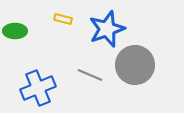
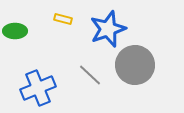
blue star: moved 1 px right
gray line: rotated 20 degrees clockwise
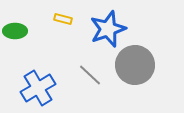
blue cross: rotated 8 degrees counterclockwise
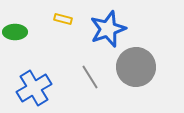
green ellipse: moved 1 px down
gray circle: moved 1 px right, 2 px down
gray line: moved 2 px down; rotated 15 degrees clockwise
blue cross: moved 4 px left
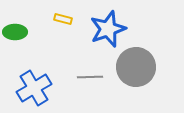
gray line: rotated 60 degrees counterclockwise
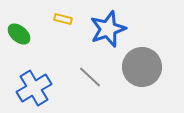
green ellipse: moved 4 px right, 2 px down; rotated 40 degrees clockwise
gray circle: moved 6 px right
gray line: rotated 45 degrees clockwise
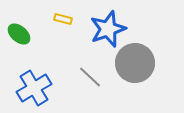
gray circle: moved 7 px left, 4 px up
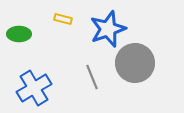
green ellipse: rotated 40 degrees counterclockwise
gray line: moved 2 px right; rotated 25 degrees clockwise
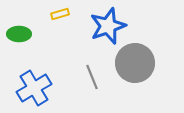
yellow rectangle: moved 3 px left, 5 px up; rotated 30 degrees counterclockwise
blue star: moved 3 px up
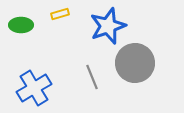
green ellipse: moved 2 px right, 9 px up
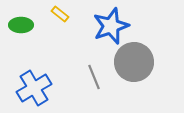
yellow rectangle: rotated 54 degrees clockwise
blue star: moved 3 px right
gray circle: moved 1 px left, 1 px up
gray line: moved 2 px right
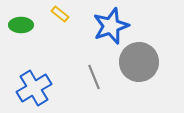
gray circle: moved 5 px right
